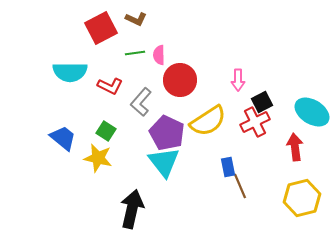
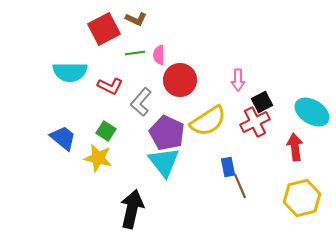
red square: moved 3 px right, 1 px down
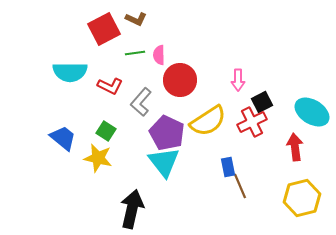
red cross: moved 3 px left
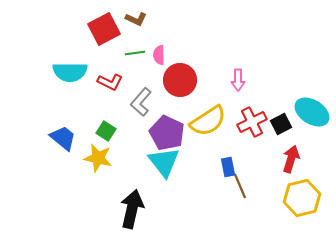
red L-shape: moved 4 px up
black square: moved 19 px right, 22 px down
red arrow: moved 4 px left, 12 px down; rotated 24 degrees clockwise
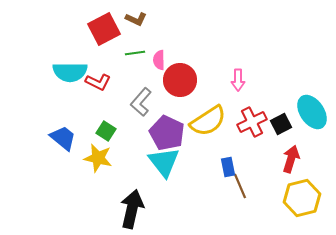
pink semicircle: moved 5 px down
red L-shape: moved 12 px left
cyan ellipse: rotated 24 degrees clockwise
